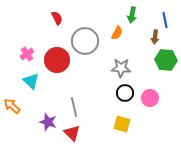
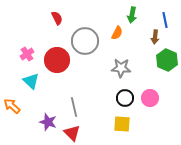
green hexagon: moved 1 px right; rotated 20 degrees clockwise
black circle: moved 5 px down
yellow square: rotated 12 degrees counterclockwise
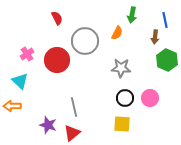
cyan triangle: moved 11 px left
orange arrow: rotated 42 degrees counterclockwise
purple star: moved 3 px down
red triangle: rotated 36 degrees clockwise
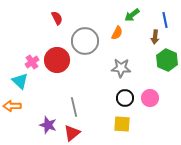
green arrow: rotated 42 degrees clockwise
pink cross: moved 5 px right, 8 px down
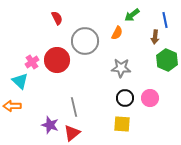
purple star: moved 2 px right
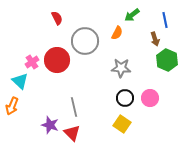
brown arrow: moved 2 px down; rotated 24 degrees counterclockwise
orange arrow: rotated 66 degrees counterclockwise
yellow square: rotated 30 degrees clockwise
red triangle: rotated 36 degrees counterclockwise
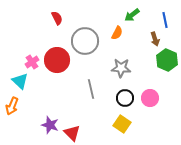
gray line: moved 17 px right, 18 px up
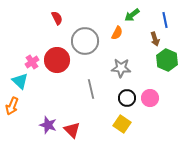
black circle: moved 2 px right
purple star: moved 2 px left
red triangle: moved 3 px up
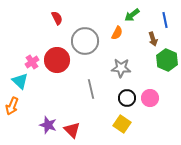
brown arrow: moved 2 px left
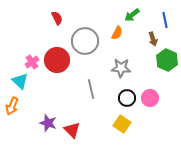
purple star: moved 2 px up
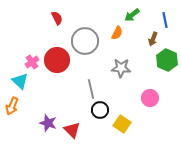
brown arrow: rotated 40 degrees clockwise
black circle: moved 27 px left, 12 px down
